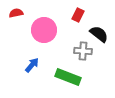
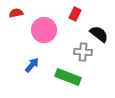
red rectangle: moved 3 px left, 1 px up
gray cross: moved 1 px down
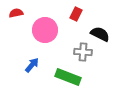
red rectangle: moved 1 px right
pink circle: moved 1 px right
black semicircle: moved 1 px right; rotated 12 degrees counterclockwise
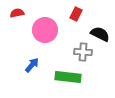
red semicircle: moved 1 px right
green rectangle: rotated 15 degrees counterclockwise
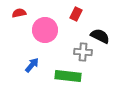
red semicircle: moved 2 px right
black semicircle: moved 2 px down
green rectangle: moved 1 px up
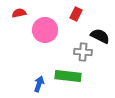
blue arrow: moved 7 px right, 19 px down; rotated 21 degrees counterclockwise
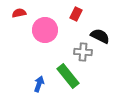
green rectangle: rotated 45 degrees clockwise
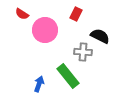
red semicircle: moved 3 px right, 1 px down; rotated 136 degrees counterclockwise
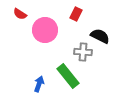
red semicircle: moved 2 px left
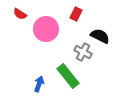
pink circle: moved 1 px right, 1 px up
gray cross: rotated 24 degrees clockwise
